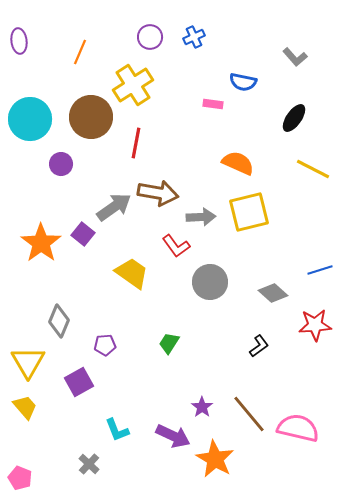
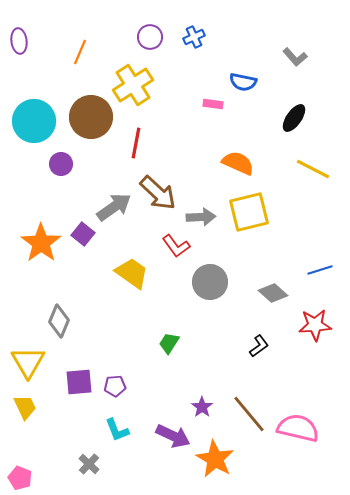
cyan circle at (30, 119): moved 4 px right, 2 px down
brown arrow at (158, 193): rotated 33 degrees clockwise
purple pentagon at (105, 345): moved 10 px right, 41 px down
purple square at (79, 382): rotated 24 degrees clockwise
yellow trapezoid at (25, 407): rotated 16 degrees clockwise
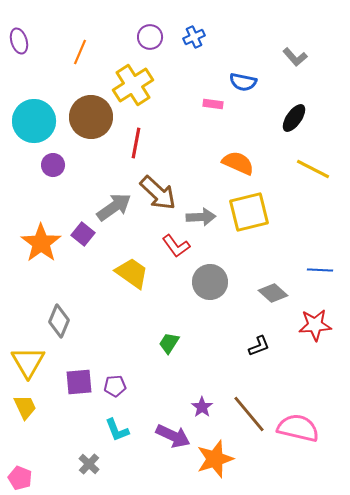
purple ellipse at (19, 41): rotated 10 degrees counterclockwise
purple circle at (61, 164): moved 8 px left, 1 px down
blue line at (320, 270): rotated 20 degrees clockwise
black L-shape at (259, 346): rotated 15 degrees clockwise
orange star at (215, 459): rotated 24 degrees clockwise
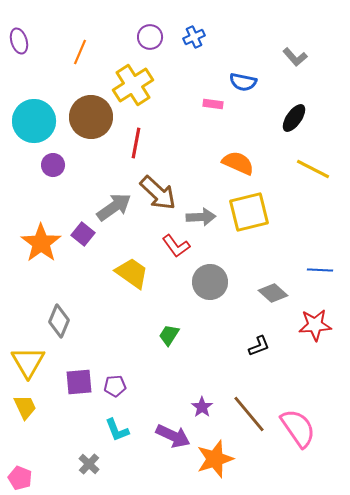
green trapezoid at (169, 343): moved 8 px up
pink semicircle at (298, 428): rotated 42 degrees clockwise
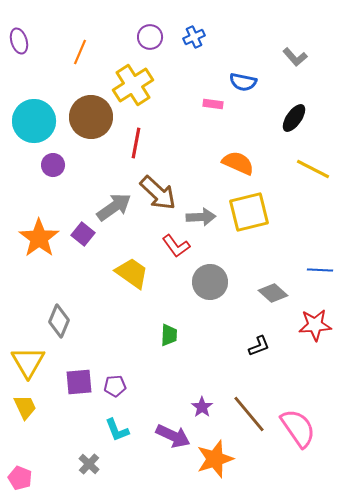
orange star at (41, 243): moved 2 px left, 5 px up
green trapezoid at (169, 335): rotated 150 degrees clockwise
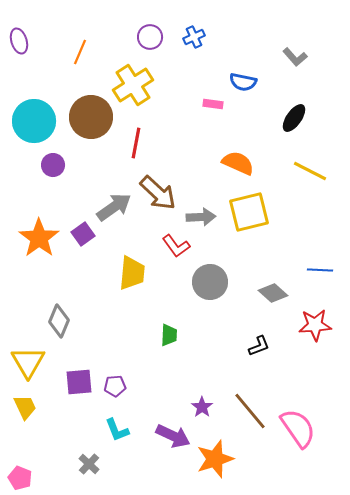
yellow line at (313, 169): moved 3 px left, 2 px down
purple square at (83, 234): rotated 15 degrees clockwise
yellow trapezoid at (132, 273): rotated 60 degrees clockwise
brown line at (249, 414): moved 1 px right, 3 px up
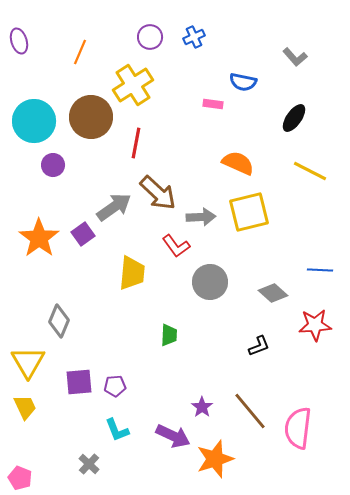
pink semicircle at (298, 428): rotated 138 degrees counterclockwise
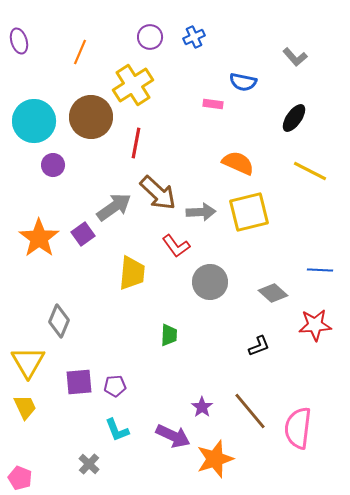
gray arrow at (201, 217): moved 5 px up
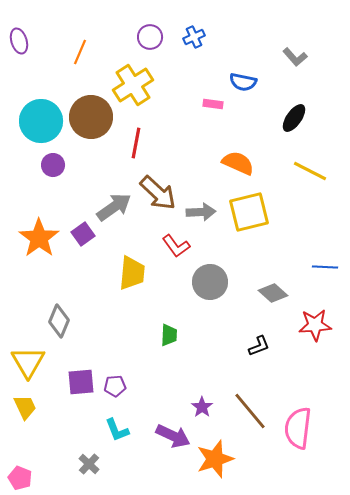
cyan circle at (34, 121): moved 7 px right
blue line at (320, 270): moved 5 px right, 3 px up
purple square at (79, 382): moved 2 px right
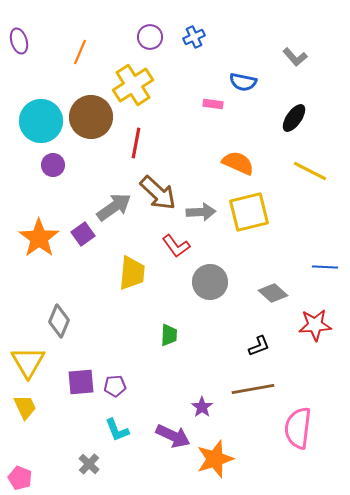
brown line at (250, 411): moved 3 px right, 22 px up; rotated 60 degrees counterclockwise
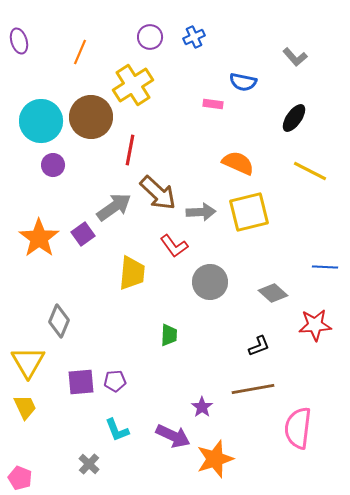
red line at (136, 143): moved 6 px left, 7 px down
red L-shape at (176, 246): moved 2 px left
purple pentagon at (115, 386): moved 5 px up
